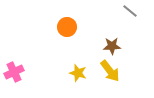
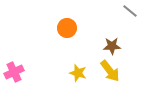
orange circle: moved 1 px down
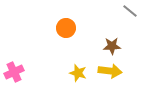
orange circle: moved 1 px left
yellow arrow: rotated 45 degrees counterclockwise
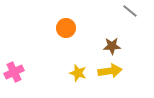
yellow arrow: rotated 15 degrees counterclockwise
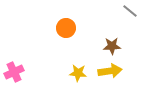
yellow star: rotated 12 degrees counterclockwise
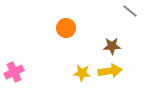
yellow star: moved 4 px right
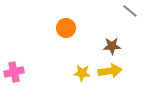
pink cross: rotated 12 degrees clockwise
